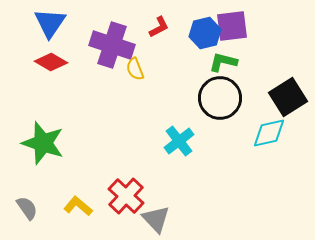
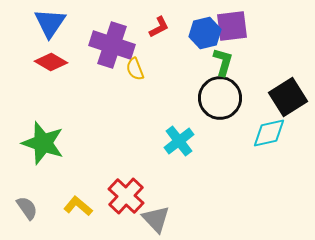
green L-shape: rotated 92 degrees clockwise
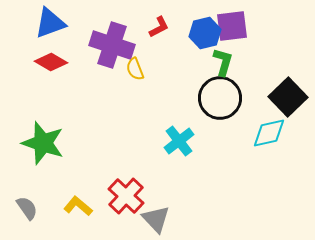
blue triangle: rotated 36 degrees clockwise
black square: rotated 12 degrees counterclockwise
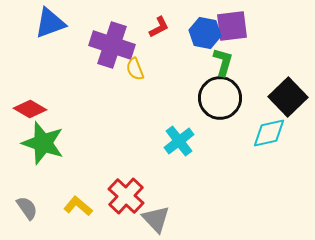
blue hexagon: rotated 24 degrees clockwise
red diamond: moved 21 px left, 47 px down
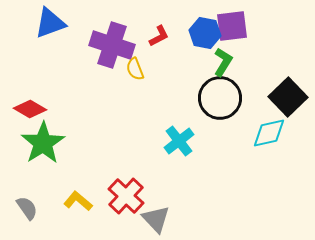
red L-shape: moved 9 px down
green L-shape: rotated 16 degrees clockwise
green star: rotated 21 degrees clockwise
yellow L-shape: moved 5 px up
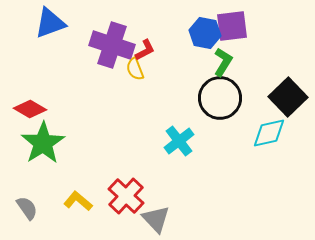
red L-shape: moved 14 px left, 14 px down
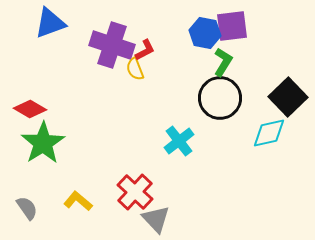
red cross: moved 9 px right, 4 px up
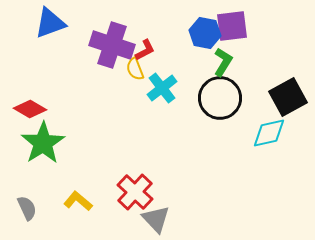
black square: rotated 15 degrees clockwise
cyan cross: moved 17 px left, 53 px up
gray semicircle: rotated 10 degrees clockwise
